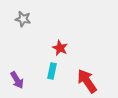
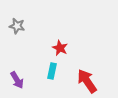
gray star: moved 6 px left, 7 px down
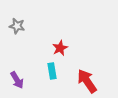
red star: rotated 21 degrees clockwise
cyan rectangle: rotated 21 degrees counterclockwise
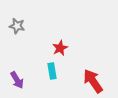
red arrow: moved 6 px right
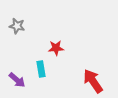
red star: moved 4 px left; rotated 21 degrees clockwise
cyan rectangle: moved 11 px left, 2 px up
purple arrow: rotated 18 degrees counterclockwise
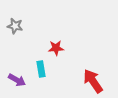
gray star: moved 2 px left
purple arrow: rotated 12 degrees counterclockwise
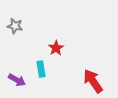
red star: rotated 28 degrees counterclockwise
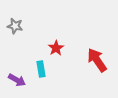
red arrow: moved 4 px right, 21 px up
